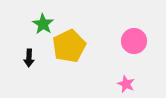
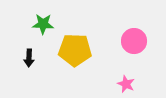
green star: rotated 30 degrees counterclockwise
yellow pentagon: moved 6 px right, 4 px down; rotated 28 degrees clockwise
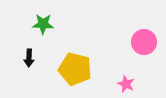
pink circle: moved 10 px right, 1 px down
yellow pentagon: moved 19 px down; rotated 12 degrees clockwise
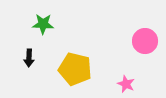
pink circle: moved 1 px right, 1 px up
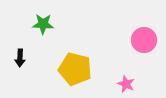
pink circle: moved 1 px left, 1 px up
black arrow: moved 9 px left
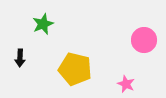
green star: rotated 25 degrees counterclockwise
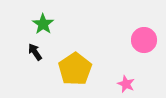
green star: rotated 15 degrees counterclockwise
black arrow: moved 15 px right, 6 px up; rotated 144 degrees clockwise
yellow pentagon: rotated 24 degrees clockwise
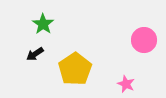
black arrow: moved 2 px down; rotated 90 degrees counterclockwise
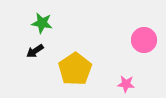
green star: moved 1 px left, 1 px up; rotated 25 degrees counterclockwise
black arrow: moved 3 px up
pink star: rotated 18 degrees counterclockwise
